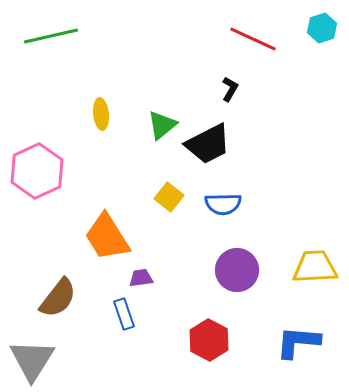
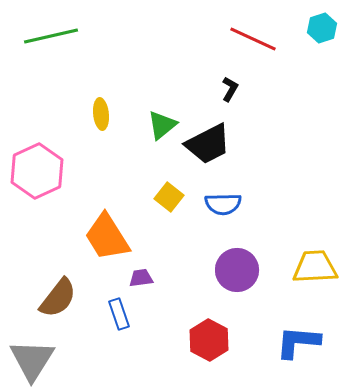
blue rectangle: moved 5 px left
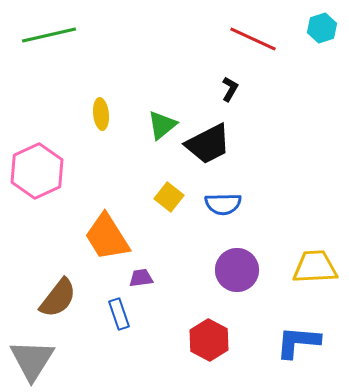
green line: moved 2 px left, 1 px up
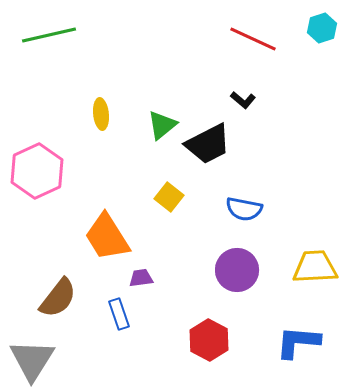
black L-shape: moved 13 px right, 11 px down; rotated 100 degrees clockwise
blue semicircle: moved 21 px right, 5 px down; rotated 12 degrees clockwise
